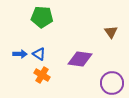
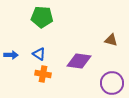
brown triangle: moved 8 px down; rotated 40 degrees counterclockwise
blue arrow: moved 9 px left, 1 px down
purple diamond: moved 1 px left, 2 px down
orange cross: moved 1 px right, 1 px up; rotated 21 degrees counterclockwise
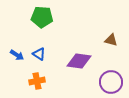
blue arrow: moved 6 px right; rotated 32 degrees clockwise
orange cross: moved 6 px left, 7 px down; rotated 21 degrees counterclockwise
purple circle: moved 1 px left, 1 px up
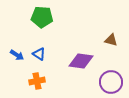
purple diamond: moved 2 px right
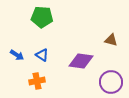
blue triangle: moved 3 px right, 1 px down
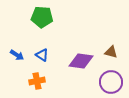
brown triangle: moved 12 px down
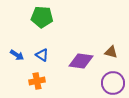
purple circle: moved 2 px right, 1 px down
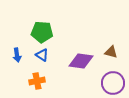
green pentagon: moved 15 px down
blue arrow: rotated 48 degrees clockwise
